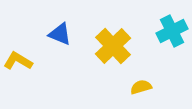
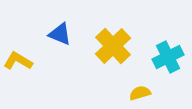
cyan cross: moved 4 px left, 26 px down
yellow semicircle: moved 1 px left, 6 px down
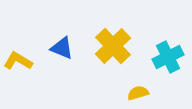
blue triangle: moved 2 px right, 14 px down
yellow semicircle: moved 2 px left
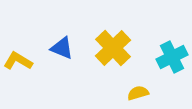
yellow cross: moved 2 px down
cyan cross: moved 4 px right
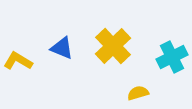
yellow cross: moved 2 px up
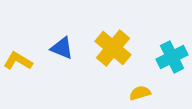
yellow cross: moved 2 px down; rotated 6 degrees counterclockwise
yellow semicircle: moved 2 px right
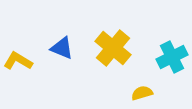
yellow semicircle: moved 2 px right
